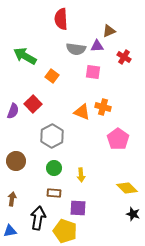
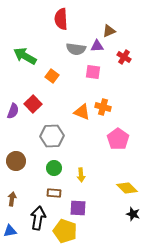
gray hexagon: rotated 25 degrees clockwise
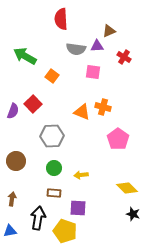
yellow arrow: rotated 88 degrees clockwise
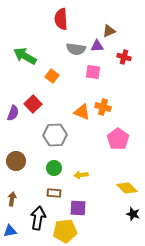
red cross: rotated 16 degrees counterclockwise
purple semicircle: moved 2 px down
gray hexagon: moved 3 px right, 1 px up
yellow pentagon: rotated 25 degrees counterclockwise
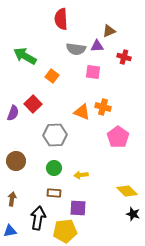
pink pentagon: moved 2 px up
yellow diamond: moved 3 px down
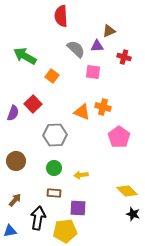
red semicircle: moved 3 px up
gray semicircle: rotated 144 degrees counterclockwise
pink pentagon: moved 1 px right
brown arrow: moved 3 px right, 1 px down; rotated 32 degrees clockwise
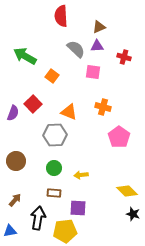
brown triangle: moved 10 px left, 4 px up
orange triangle: moved 13 px left
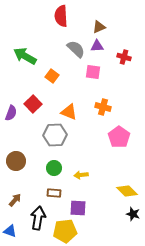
purple semicircle: moved 2 px left
blue triangle: rotated 32 degrees clockwise
